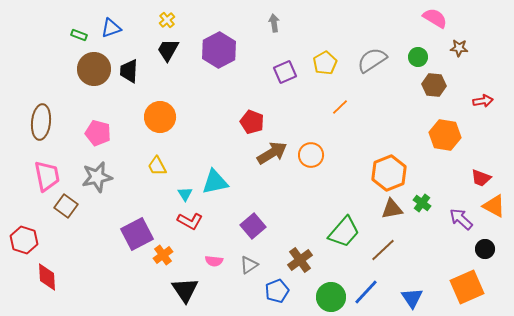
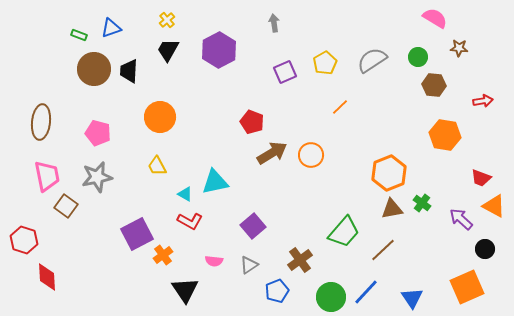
cyan triangle at (185, 194): rotated 28 degrees counterclockwise
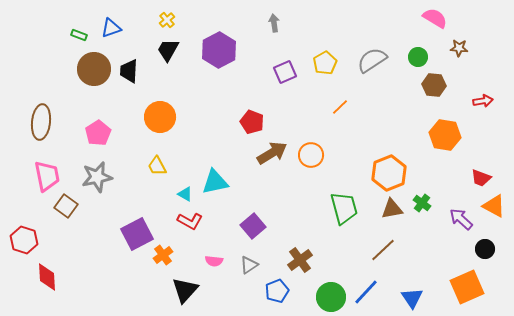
pink pentagon at (98, 133): rotated 25 degrees clockwise
green trapezoid at (344, 232): moved 24 px up; rotated 56 degrees counterclockwise
black triangle at (185, 290): rotated 16 degrees clockwise
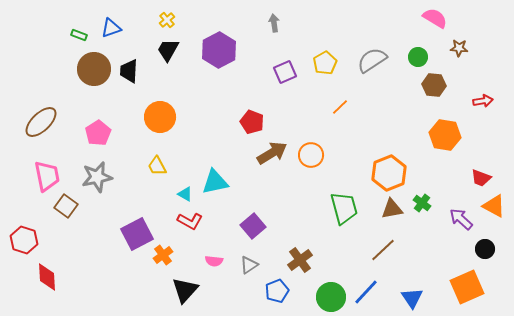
brown ellipse at (41, 122): rotated 40 degrees clockwise
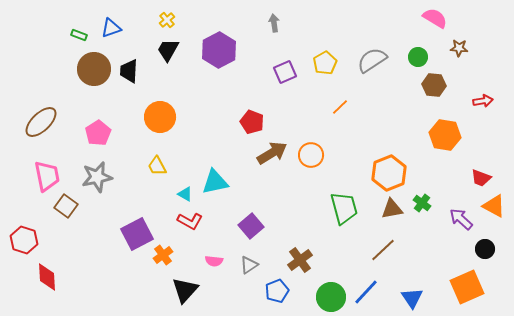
purple square at (253, 226): moved 2 px left
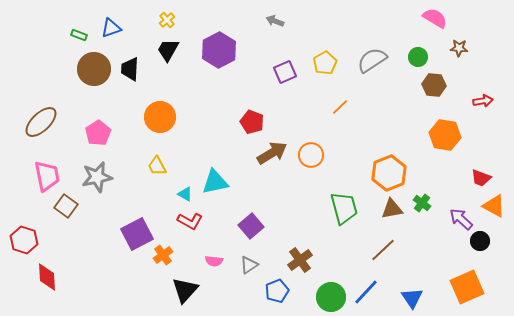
gray arrow at (274, 23): moved 1 px right, 2 px up; rotated 60 degrees counterclockwise
black trapezoid at (129, 71): moved 1 px right, 2 px up
black circle at (485, 249): moved 5 px left, 8 px up
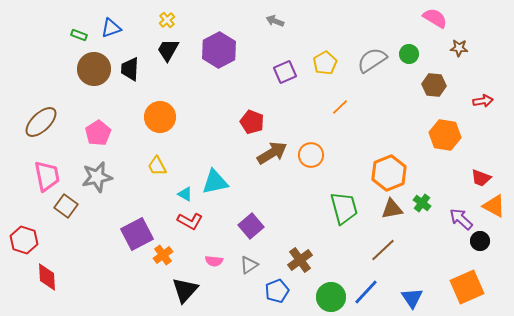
green circle at (418, 57): moved 9 px left, 3 px up
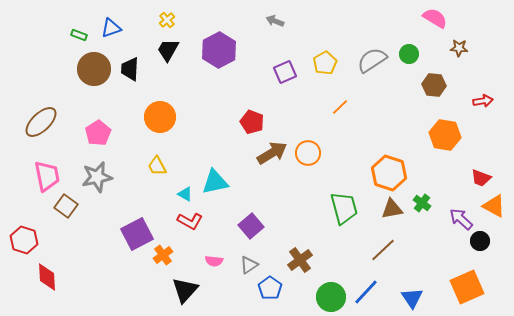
orange circle at (311, 155): moved 3 px left, 2 px up
orange hexagon at (389, 173): rotated 20 degrees counterclockwise
blue pentagon at (277, 291): moved 7 px left, 3 px up; rotated 15 degrees counterclockwise
